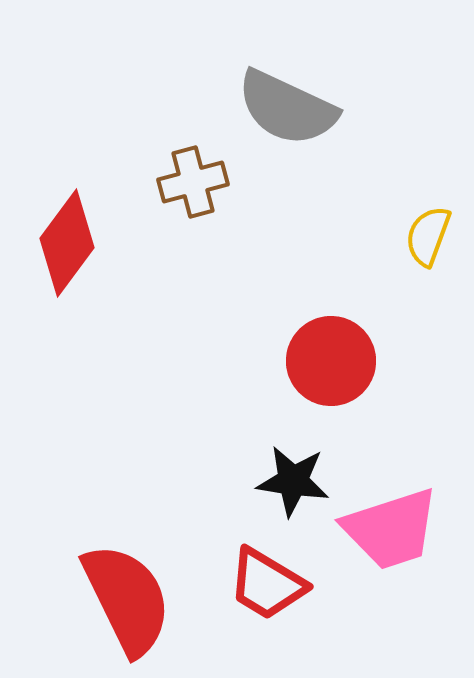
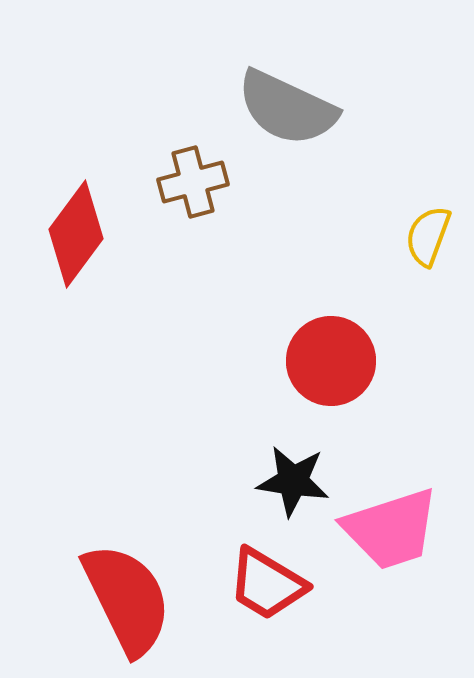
red diamond: moved 9 px right, 9 px up
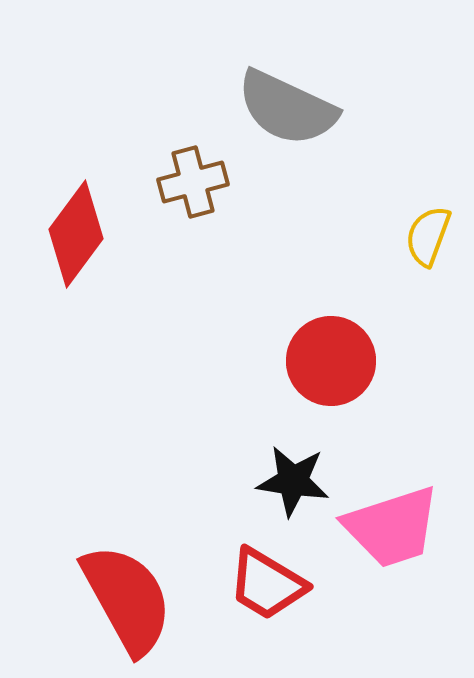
pink trapezoid: moved 1 px right, 2 px up
red semicircle: rotated 3 degrees counterclockwise
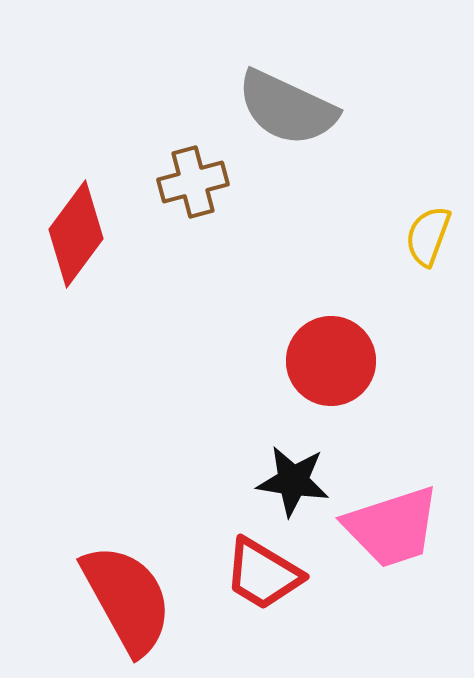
red trapezoid: moved 4 px left, 10 px up
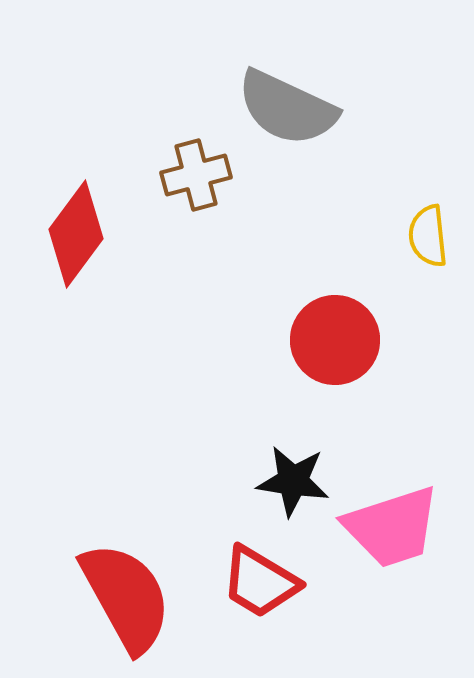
brown cross: moved 3 px right, 7 px up
yellow semicircle: rotated 26 degrees counterclockwise
red circle: moved 4 px right, 21 px up
red trapezoid: moved 3 px left, 8 px down
red semicircle: moved 1 px left, 2 px up
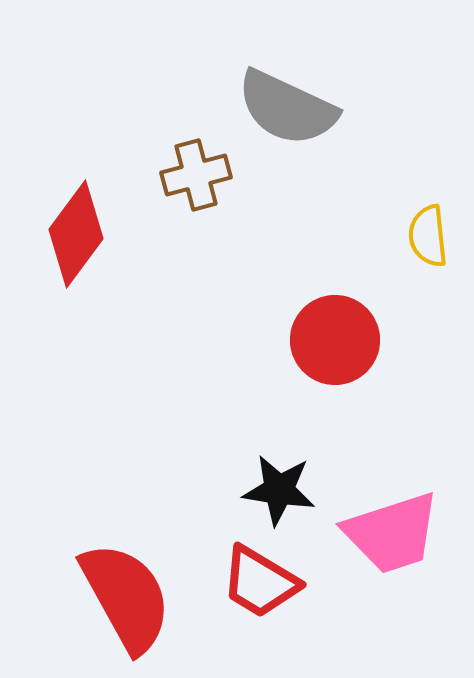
black star: moved 14 px left, 9 px down
pink trapezoid: moved 6 px down
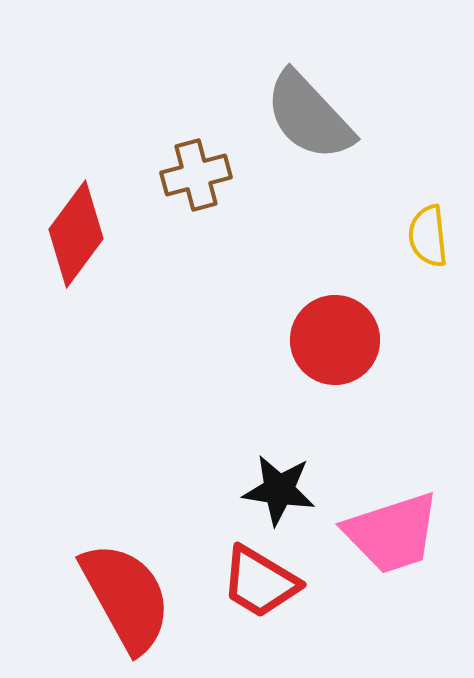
gray semicircle: moved 22 px right, 8 px down; rotated 22 degrees clockwise
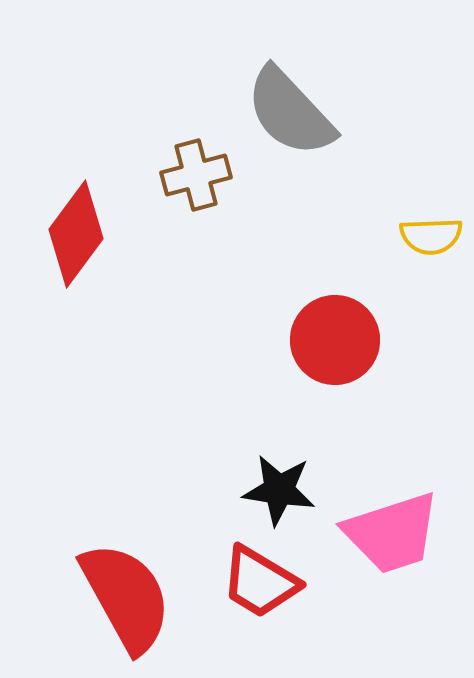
gray semicircle: moved 19 px left, 4 px up
yellow semicircle: moved 3 px right; rotated 86 degrees counterclockwise
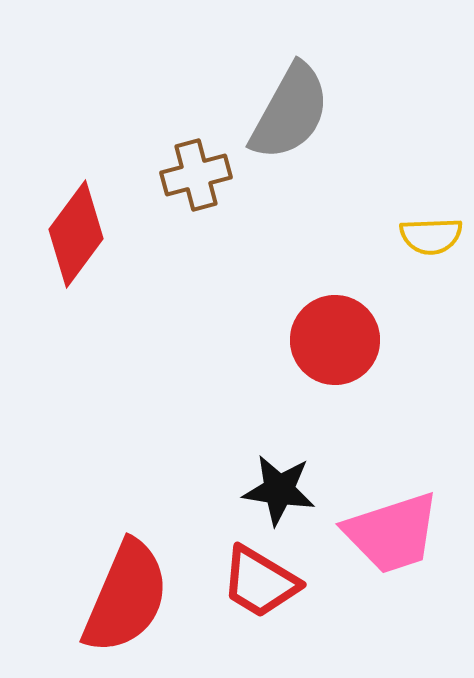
gray semicircle: rotated 108 degrees counterclockwise
red semicircle: rotated 52 degrees clockwise
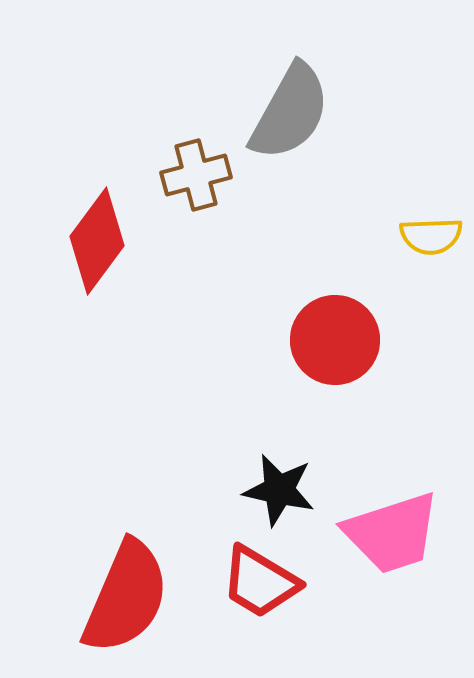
red diamond: moved 21 px right, 7 px down
black star: rotated 4 degrees clockwise
